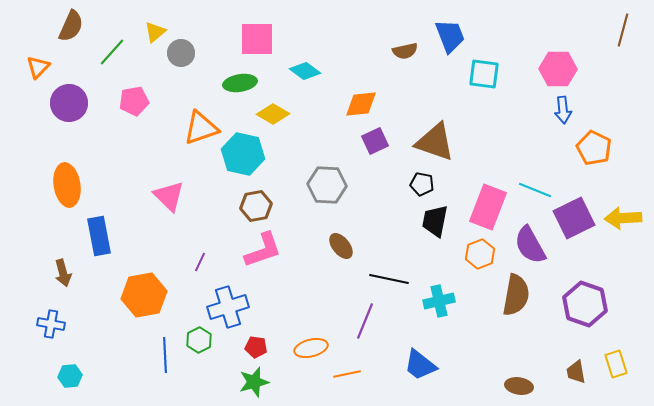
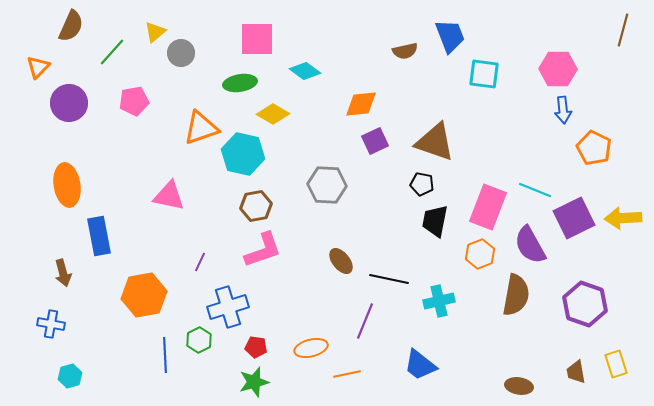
pink triangle at (169, 196): rotated 32 degrees counterclockwise
brown ellipse at (341, 246): moved 15 px down
cyan hexagon at (70, 376): rotated 10 degrees counterclockwise
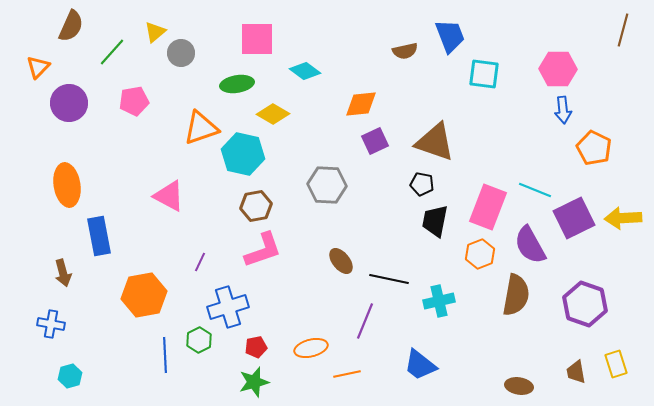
green ellipse at (240, 83): moved 3 px left, 1 px down
pink triangle at (169, 196): rotated 16 degrees clockwise
red pentagon at (256, 347): rotated 20 degrees counterclockwise
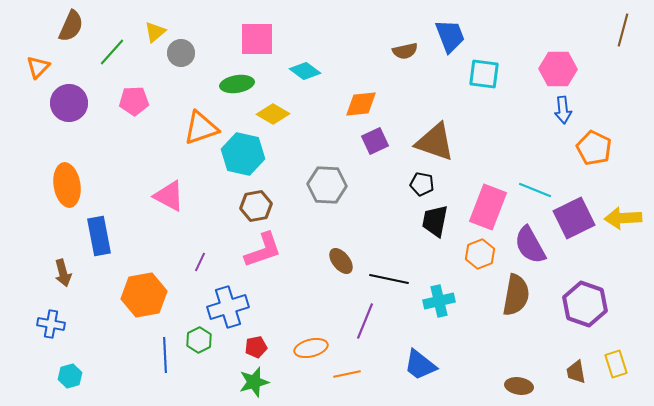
pink pentagon at (134, 101): rotated 8 degrees clockwise
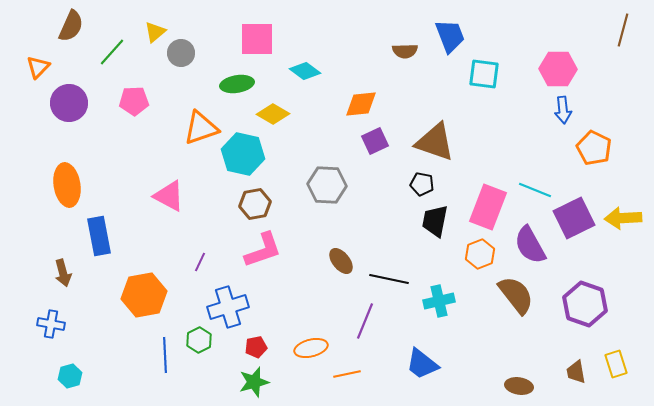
brown semicircle at (405, 51): rotated 10 degrees clockwise
brown hexagon at (256, 206): moved 1 px left, 2 px up
brown semicircle at (516, 295): rotated 48 degrees counterclockwise
blue trapezoid at (420, 365): moved 2 px right, 1 px up
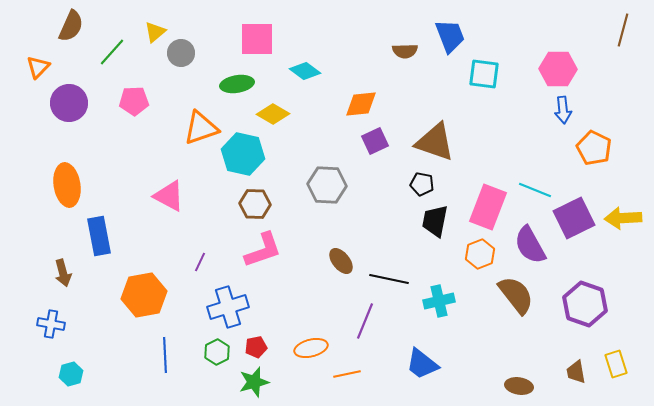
brown hexagon at (255, 204): rotated 12 degrees clockwise
green hexagon at (199, 340): moved 18 px right, 12 px down
cyan hexagon at (70, 376): moved 1 px right, 2 px up
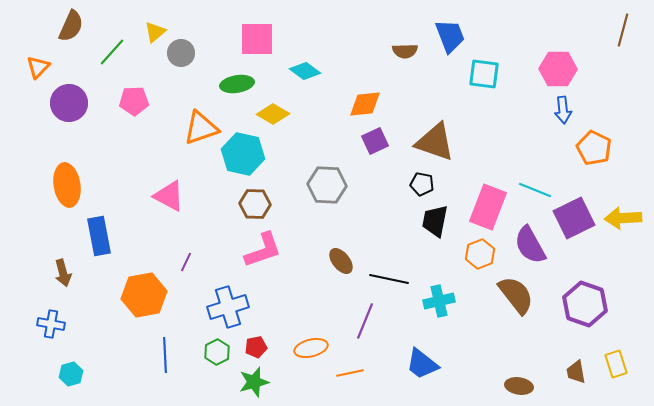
orange diamond at (361, 104): moved 4 px right
purple line at (200, 262): moved 14 px left
orange line at (347, 374): moved 3 px right, 1 px up
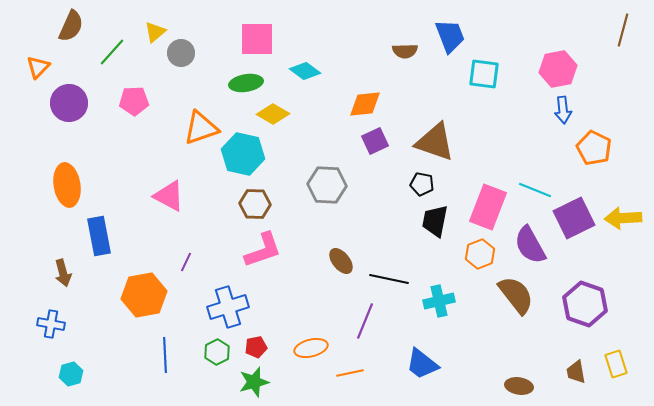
pink hexagon at (558, 69): rotated 12 degrees counterclockwise
green ellipse at (237, 84): moved 9 px right, 1 px up
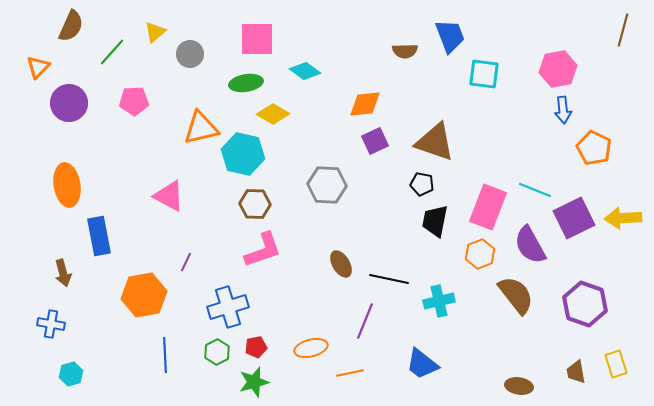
gray circle at (181, 53): moved 9 px right, 1 px down
orange triangle at (201, 128): rotated 6 degrees clockwise
brown ellipse at (341, 261): moved 3 px down; rotated 8 degrees clockwise
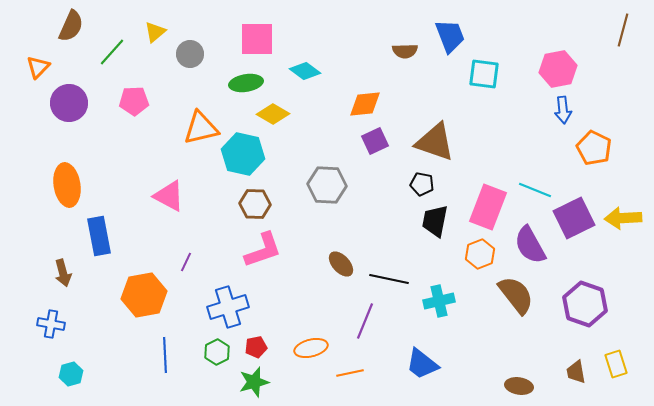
brown ellipse at (341, 264): rotated 12 degrees counterclockwise
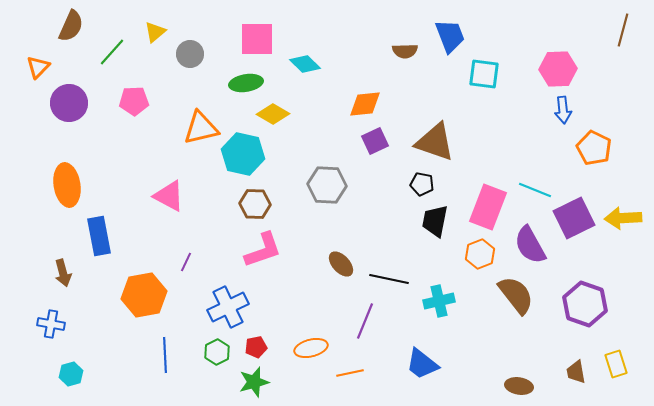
pink hexagon at (558, 69): rotated 9 degrees clockwise
cyan diamond at (305, 71): moved 7 px up; rotated 8 degrees clockwise
blue cross at (228, 307): rotated 9 degrees counterclockwise
